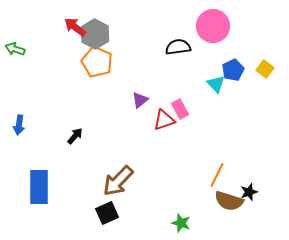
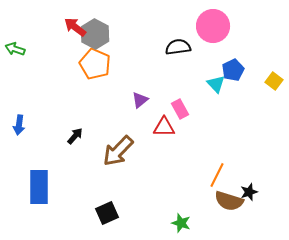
orange pentagon: moved 2 px left, 2 px down
yellow square: moved 9 px right, 12 px down
red triangle: moved 7 px down; rotated 20 degrees clockwise
brown arrow: moved 30 px up
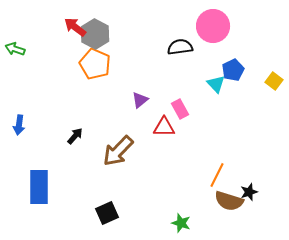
black semicircle: moved 2 px right
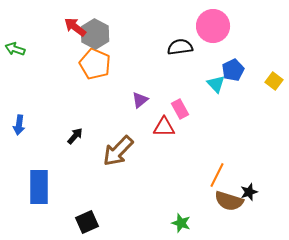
black square: moved 20 px left, 9 px down
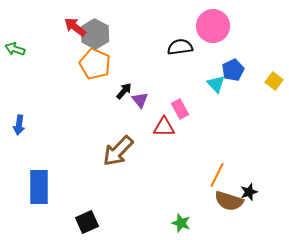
purple triangle: rotated 30 degrees counterclockwise
black arrow: moved 49 px right, 45 px up
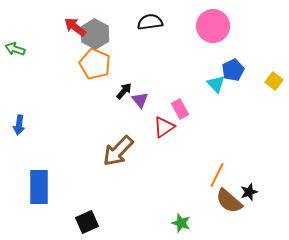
black semicircle: moved 30 px left, 25 px up
red triangle: rotated 35 degrees counterclockwise
brown semicircle: rotated 24 degrees clockwise
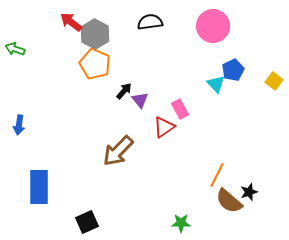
red arrow: moved 4 px left, 5 px up
green star: rotated 18 degrees counterclockwise
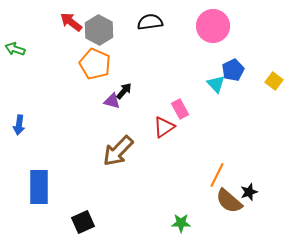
gray hexagon: moved 4 px right, 4 px up
purple triangle: moved 28 px left, 1 px down; rotated 36 degrees counterclockwise
black square: moved 4 px left
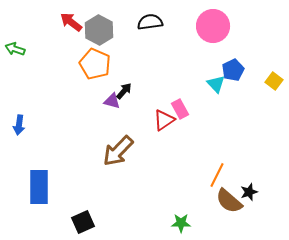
red triangle: moved 7 px up
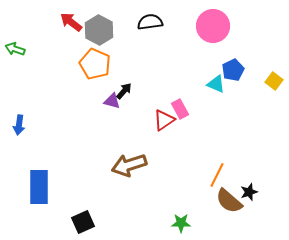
cyan triangle: rotated 24 degrees counterclockwise
brown arrow: moved 11 px right, 14 px down; rotated 28 degrees clockwise
